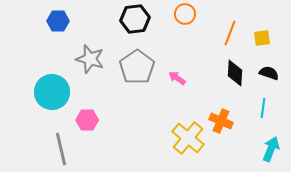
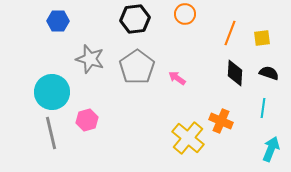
pink hexagon: rotated 15 degrees counterclockwise
gray line: moved 10 px left, 16 px up
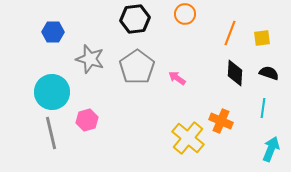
blue hexagon: moved 5 px left, 11 px down
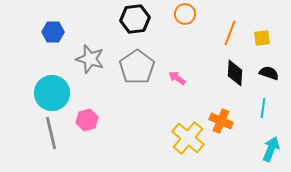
cyan circle: moved 1 px down
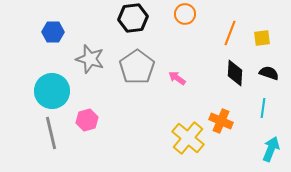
black hexagon: moved 2 px left, 1 px up
cyan circle: moved 2 px up
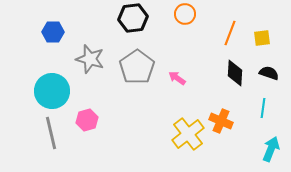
yellow cross: moved 4 px up; rotated 12 degrees clockwise
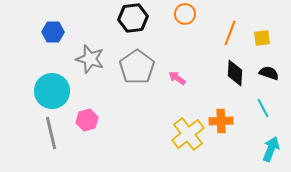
cyan line: rotated 36 degrees counterclockwise
orange cross: rotated 25 degrees counterclockwise
